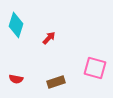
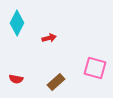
cyan diamond: moved 1 px right, 2 px up; rotated 10 degrees clockwise
red arrow: rotated 32 degrees clockwise
brown rectangle: rotated 24 degrees counterclockwise
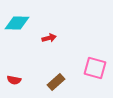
cyan diamond: rotated 65 degrees clockwise
red semicircle: moved 2 px left, 1 px down
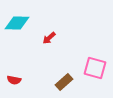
red arrow: rotated 152 degrees clockwise
brown rectangle: moved 8 px right
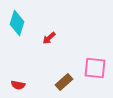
cyan diamond: rotated 75 degrees counterclockwise
pink square: rotated 10 degrees counterclockwise
red semicircle: moved 4 px right, 5 px down
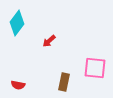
cyan diamond: rotated 20 degrees clockwise
red arrow: moved 3 px down
brown rectangle: rotated 36 degrees counterclockwise
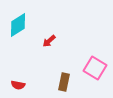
cyan diamond: moved 1 px right, 2 px down; rotated 20 degrees clockwise
pink square: rotated 25 degrees clockwise
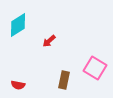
brown rectangle: moved 2 px up
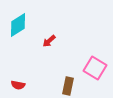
brown rectangle: moved 4 px right, 6 px down
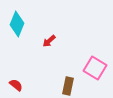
cyan diamond: moved 1 px left, 1 px up; rotated 35 degrees counterclockwise
red semicircle: moved 2 px left; rotated 152 degrees counterclockwise
